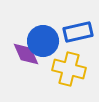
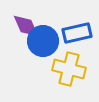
blue rectangle: moved 1 px left, 1 px down
purple diamond: moved 28 px up
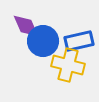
blue rectangle: moved 2 px right, 8 px down
yellow cross: moved 1 px left, 4 px up
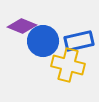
purple diamond: moved 4 px left; rotated 44 degrees counterclockwise
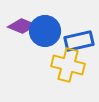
blue circle: moved 2 px right, 10 px up
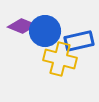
yellow cross: moved 8 px left, 6 px up
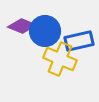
yellow cross: rotated 8 degrees clockwise
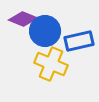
purple diamond: moved 1 px right, 7 px up
yellow cross: moved 9 px left, 5 px down
